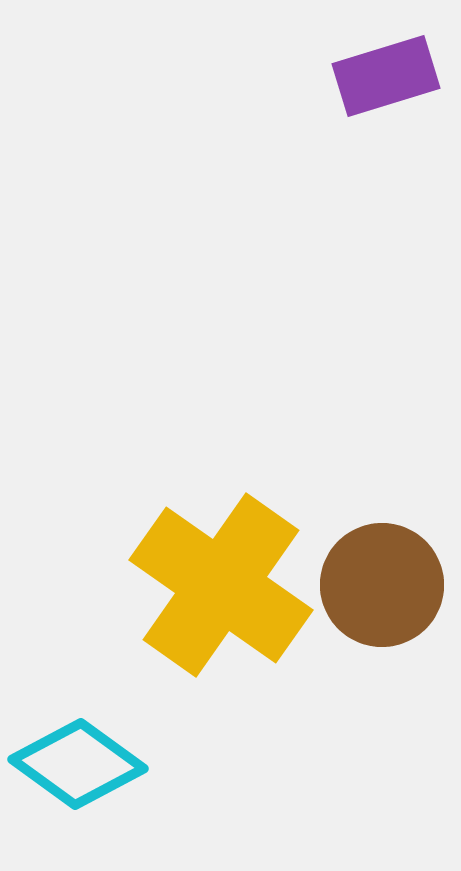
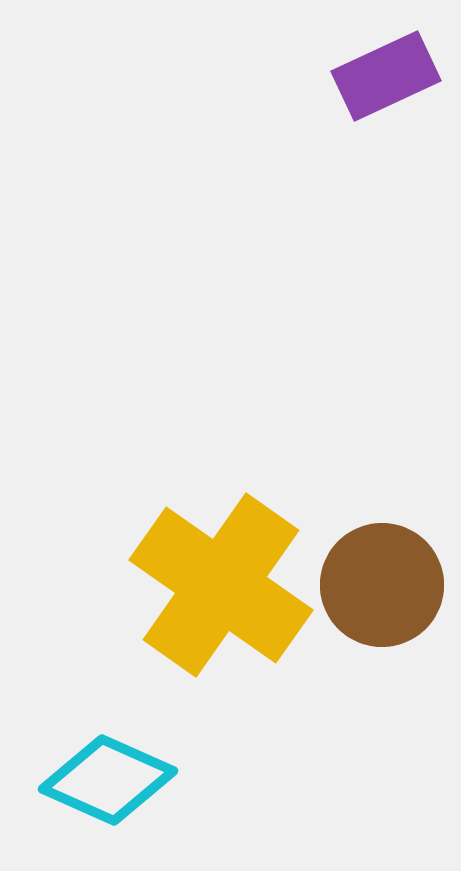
purple rectangle: rotated 8 degrees counterclockwise
cyan diamond: moved 30 px right, 16 px down; rotated 12 degrees counterclockwise
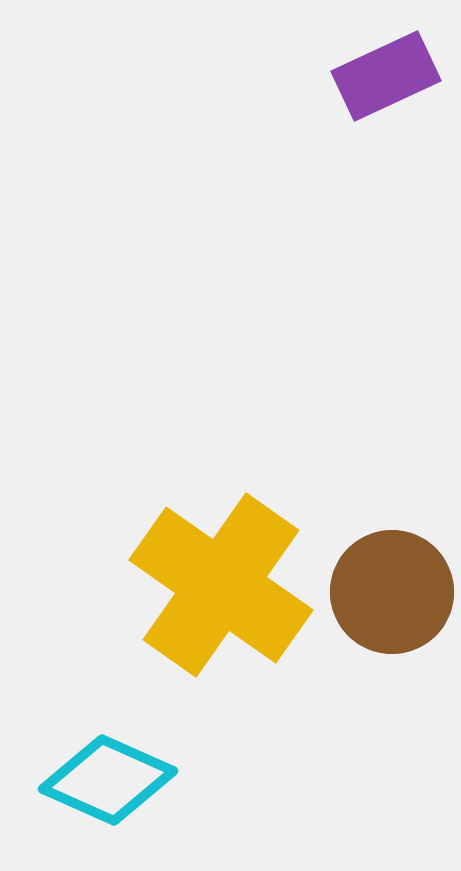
brown circle: moved 10 px right, 7 px down
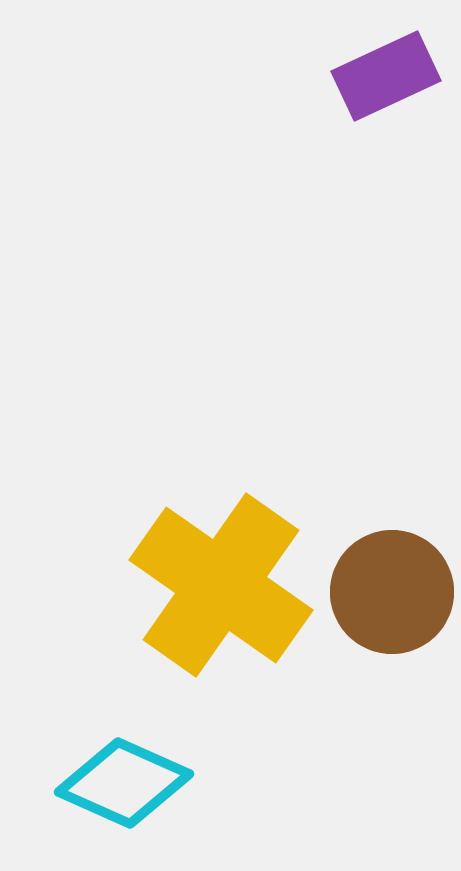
cyan diamond: moved 16 px right, 3 px down
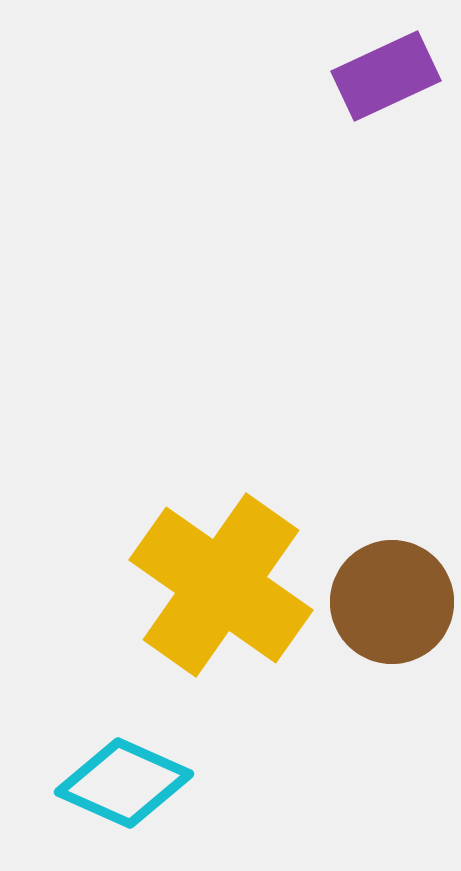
brown circle: moved 10 px down
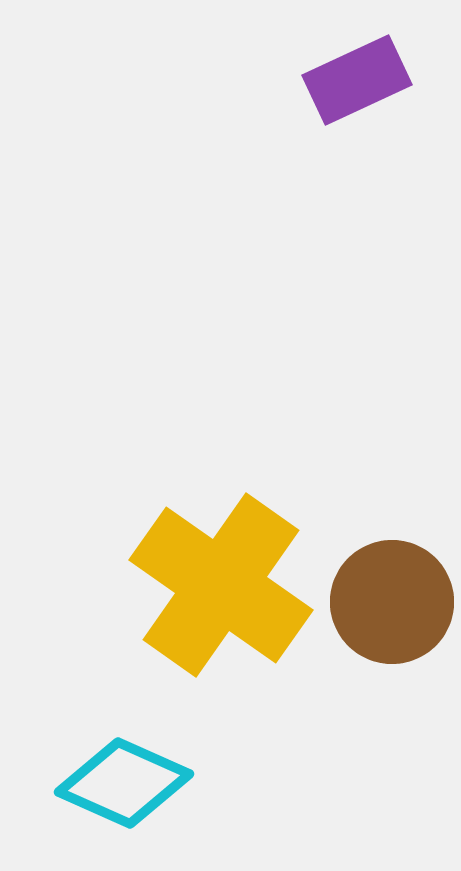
purple rectangle: moved 29 px left, 4 px down
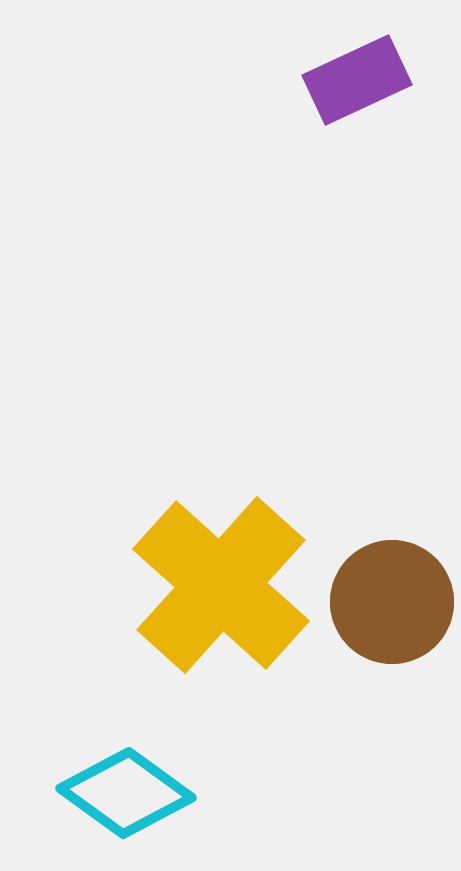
yellow cross: rotated 7 degrees clockwise
cyan diamond: moved 2 px right, 10 px down; rotated 12 degrees clockwise
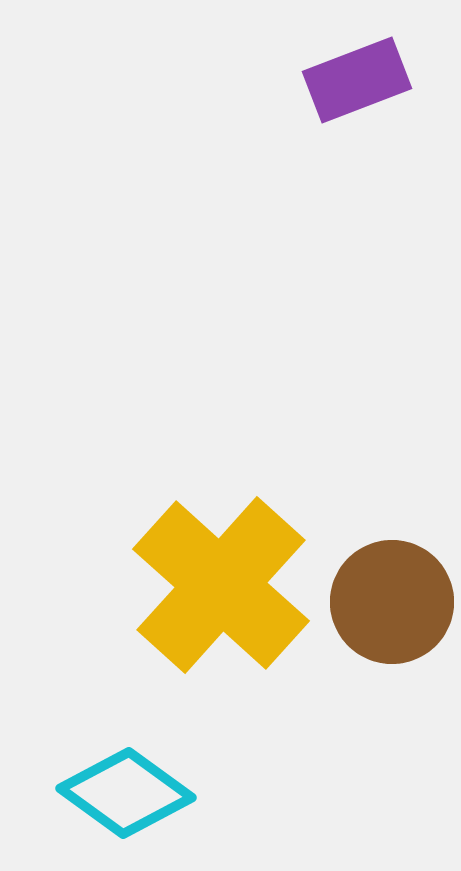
purple rectangle: rotated 4 degrees clockwise
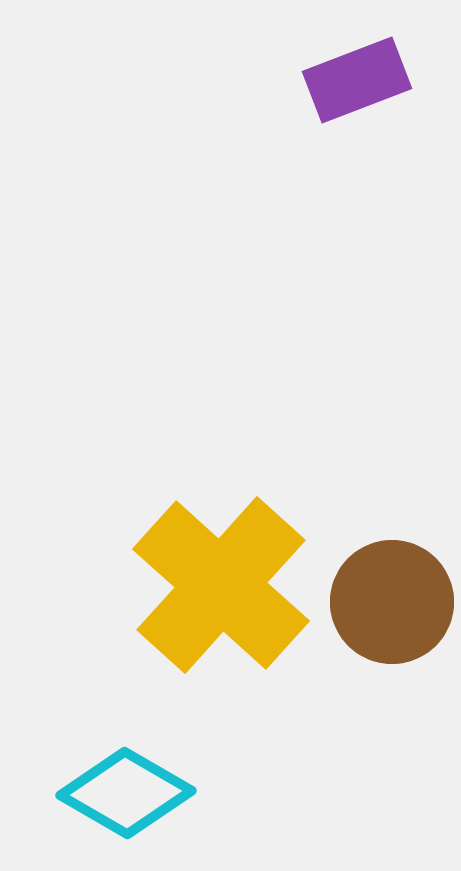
cyan diamond: rotated 6 degrees counterclockwise
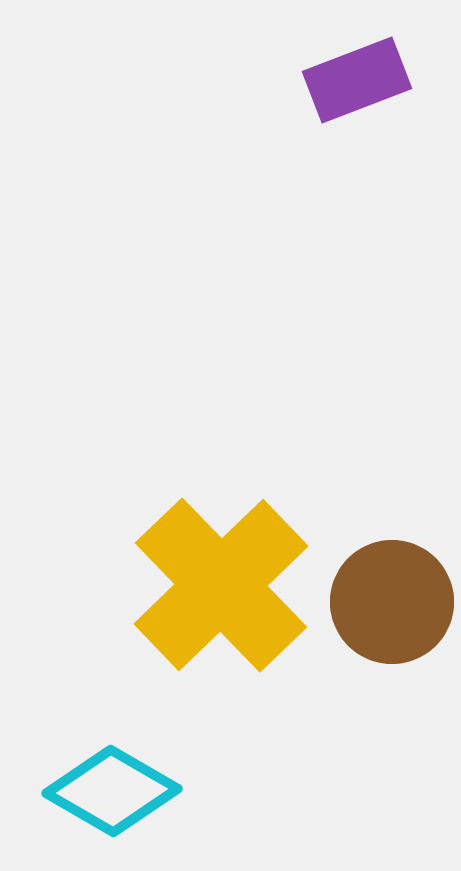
yellow cross: rotated 4 degrees clockwise
cyan diamond: moved 14 px left, 2 px up
